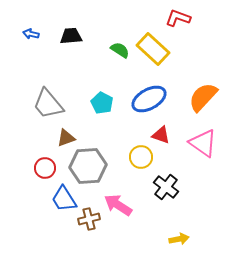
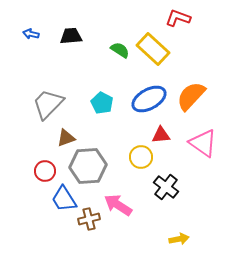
orange semicircle: moved 12 px left, 1 px up
gray trapezoid: rotated 84 degrees clockwise
red triangle: rotated 24 degrees counterclockwise
red circle: moved 3 px down
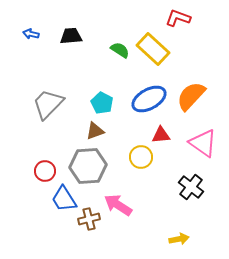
brown triangle: moved 29 px right, 7 px up
black cross: moved 25 px right
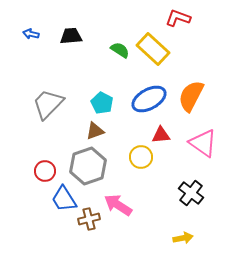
orange semicircle: rotated 16 degrees counterclockwise
gray hexagon: rotated 15 degrees counterclockwise
black cross: moved 6 px down
yellow arrow: moved 4 px right, 1 px up
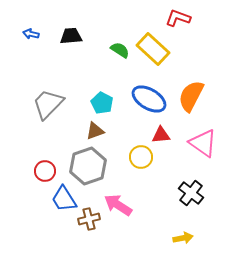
blue ellipse: rotated 60 degrees clockwise
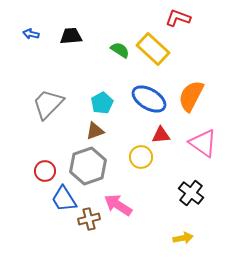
cyan pentagon: rotated 15 degrees clockwise
